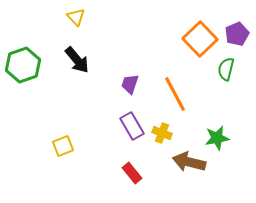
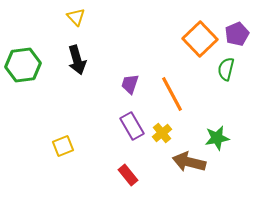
black arrow: rotated 24 degrees clockwise
green hexagon: rotated 12 degrees clockwise
orange line: moved 3 px left
yellow cross: rotated 30 degrees clockwise
red rectangle: moved 4 px left, 2 px down
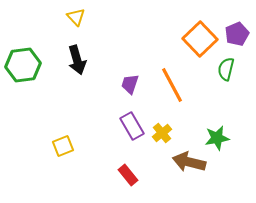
orange line: moved 9 px up
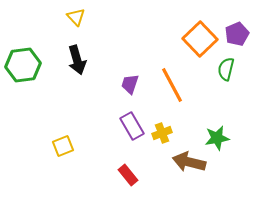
yellow cross: rotated 18 degrees clockwise
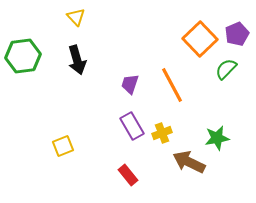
green hexagon: moved 9 px up
green semicircle: rotated 30 degrees clockwise
brown arrow: rotated 12 degrees clockwise
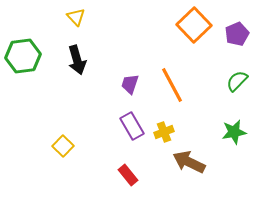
orange square: moved 6 px left, 14 px up
green semicircle: moved 11 px right, 12 px down
yellow cross: moved 2 px right, 1 px up
green star: moved 17 px right, 6 px up
yellow square: rotated 25 degrees counterclockwise
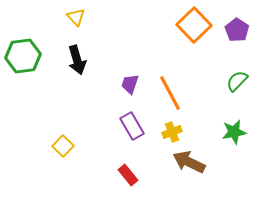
purple pentagon: moved 4 px up; rotated 15 degrees counterclockwise
orange line: moved 2 px left, 8 px down
yellow cross: moved 8 px right
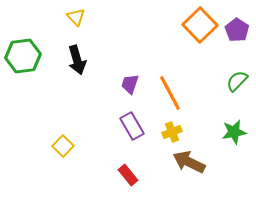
orange square: moved 6 px right
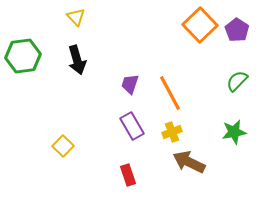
red rectangle: rotated 20 degrees clockwise
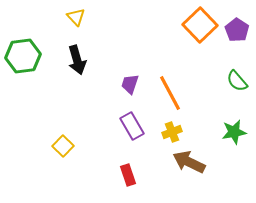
green semicircle: rotated 85 degrees counterclockwise
